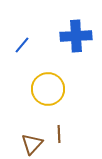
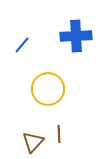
brown triangle: moved 1 px right, 2 px up
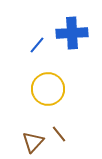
blue cross: moved 4 px left, 3 px up
blue line: moved 15 px right
brown line: rotated 36 degrees counterclockwise
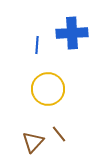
blue line: rotated 36 degrees counterclockwise
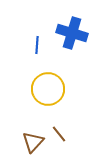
blue cross: rotated 20 degrees clockwise
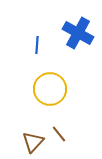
blue cross: moved 6 px right; rotated 12 degrees clockwise
yellow circle: moved 2 px right
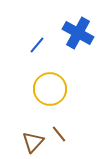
blue line: rotated 36 degrees clockwise
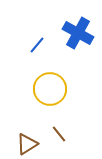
brown triangle: moved 6 px left, 2 px down; rotated 15 degrees clockwise
